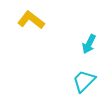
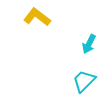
yellow L-shape: moved 6 px right, 3 px up
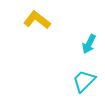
yellow L-shape: moved 3 px down
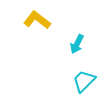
cyan arrow: moved 12 px left
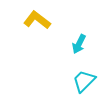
cyan arrow: moved 2 px right
